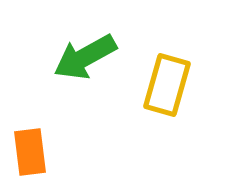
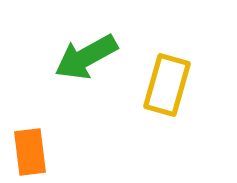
green arrow: moved 1 px right
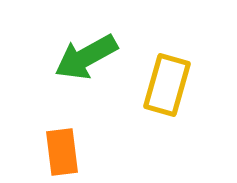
orange rectangle: moved 32 px right
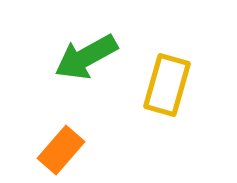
orange rectangle: moved 1 px left, 2 px up; rotated 48 degrees clockwise
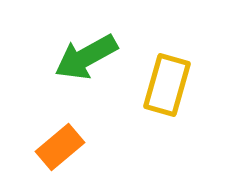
orange rectangle: moved 1 px left, 3 px up; rotated 9 degrees clockwise
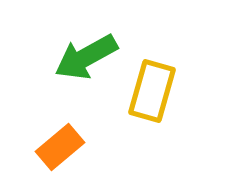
yellow rectangle: moved 15 px left, 6 px down
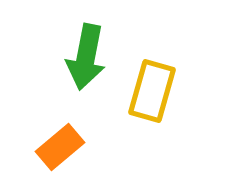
green arrow: rotated 50 degrees counterclockwise
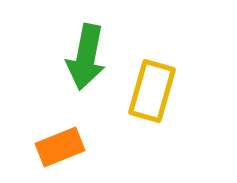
orange rectangle: rotated 18 degrees clockwise
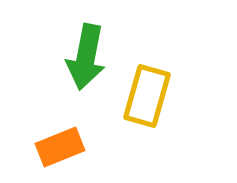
yellow rectangle: moved 5 px left, 5 px down
